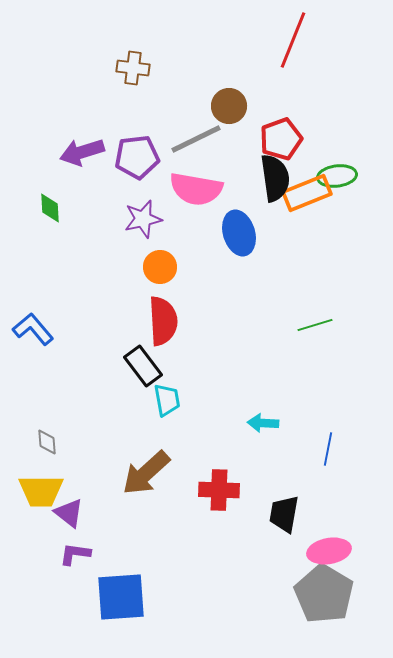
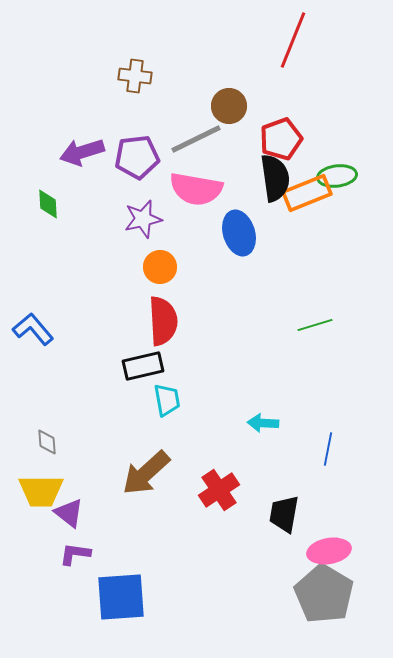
brown cross: moved 2 px right, 8 px down
green diamond: moved 2 px left, 4 px up
black rectangle: rotated 66 degrees counterclockwise
red cross: rotated 36 degrees counterclockwise
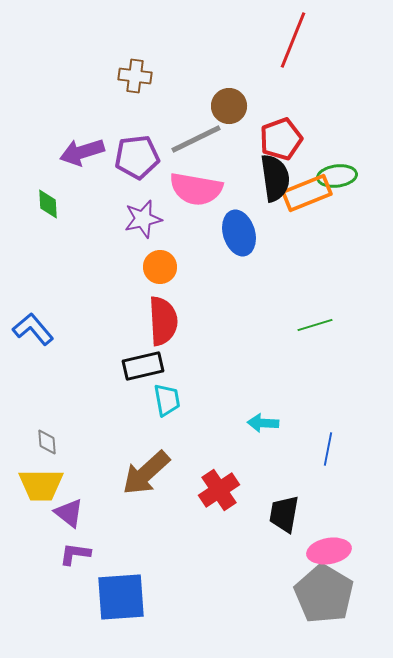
yellow trapezoid: moved 6 px up
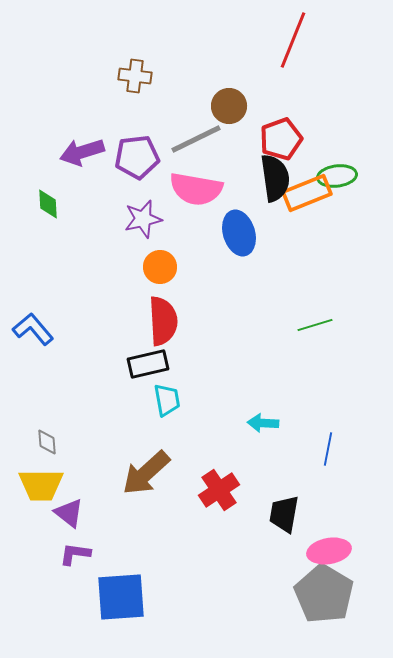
black rectangle: moved 5 px right, 2 px up
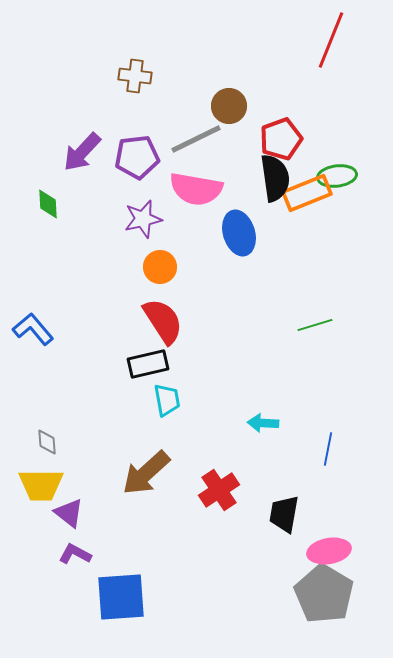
red line: moved 38 px right
purple arrow: rotated 30 degrees counterclockwise
red semicircle: rotated 30 degrees counterclockwise
purple L-shape: rotated 20 degrees clockwise
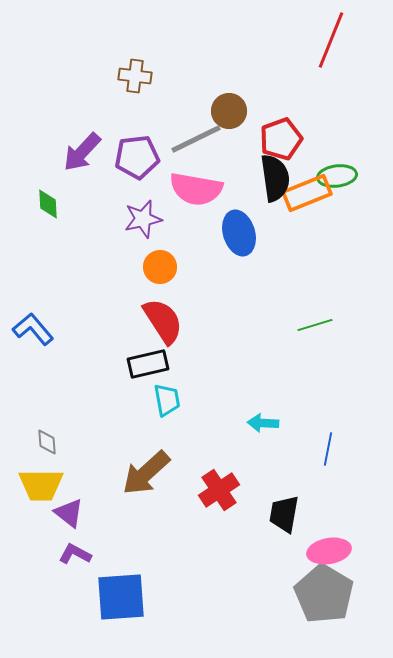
brown circle: moved 5 px down
